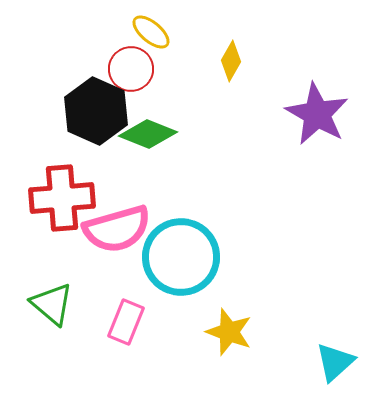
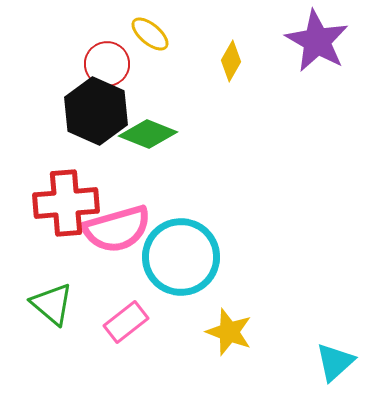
yellow ellipse: moved 1 px left, 2 px down
red circle: moved 24 px left, 5 px up
purple star: moved 73 px up
red cross: moved 4 px right, 5 px down
pink rectangle: rotated 30 degrees clockwise
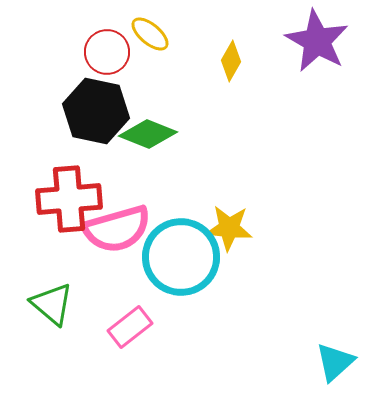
red circle: moved 12 px up
black hexagon: rotated 12 degrees counterclockwise
red cross: moved 3 px right, 4 px up
pink rectangle: moved 4 px right, 5 px down
yellow star: moved 104 px up; rotated 15 degrees counterclockwise
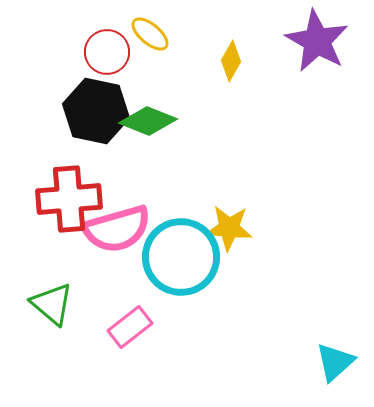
green diamond: moved 13 px up
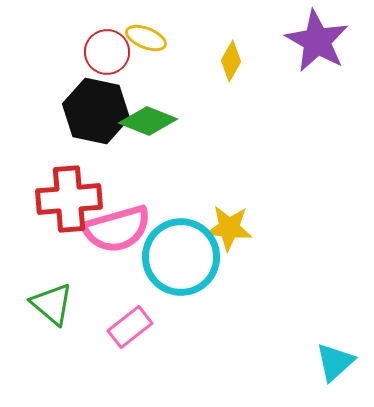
yellow ellipse: moved 4 px left, 4 px down; rotated 18 degrees counterclockwise
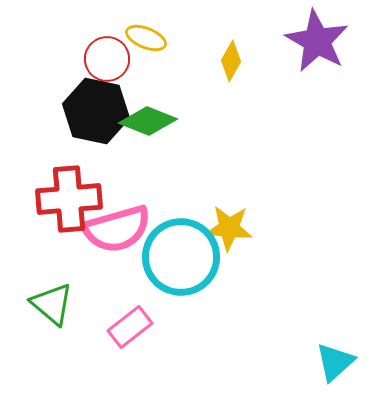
red circle: moved 7 px down
